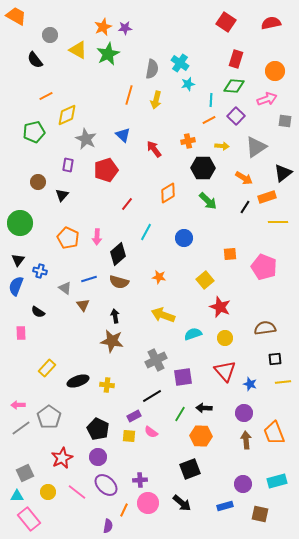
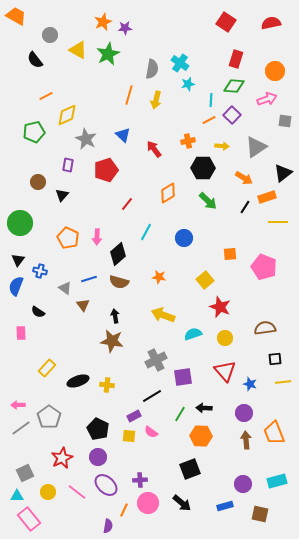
orange star at (103, 27): moved 5 px up
purple square at (236, 116): moved 4 px left, 1 px up
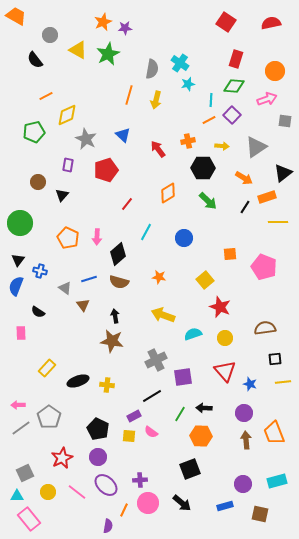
red arrow at (154, 149): moved 4 px right
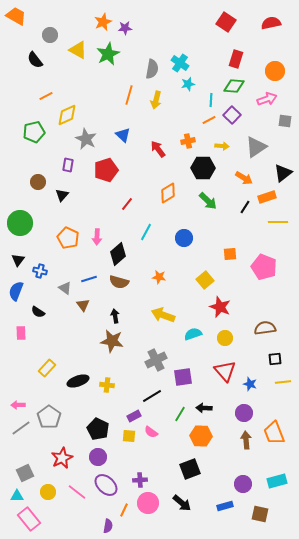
blue semicircle at (16, 286): moved 5 px down
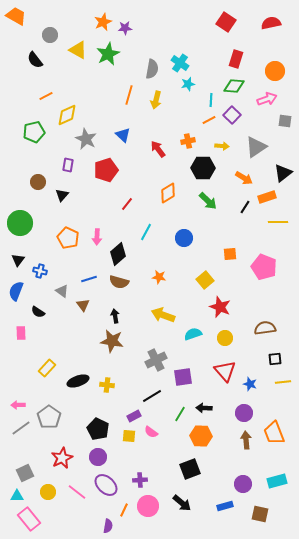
gray triangle at (65, 288): moved 3 px left, 3 px down
pink circle at (148, 503): moved 3 px down
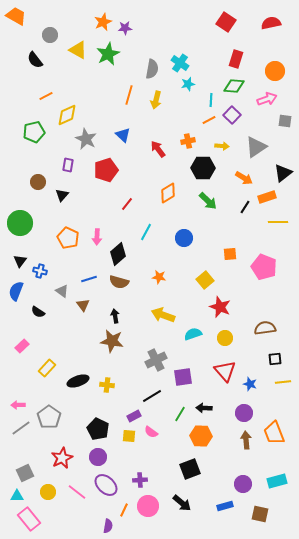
black triangle at (18, 260): moved 2 px right, 1 px down
pink rectangle at (21, 333): moved 1 px right, 13 px down; rotated 48 degrees clockwise
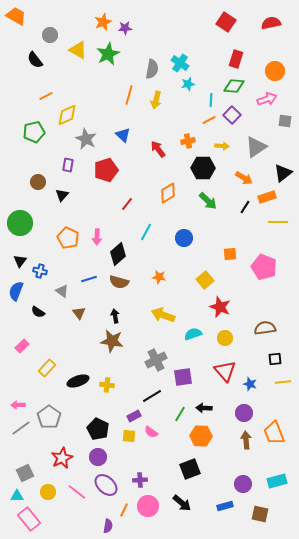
brown triangle at (83, 305): moved 4 px left, 8 px down
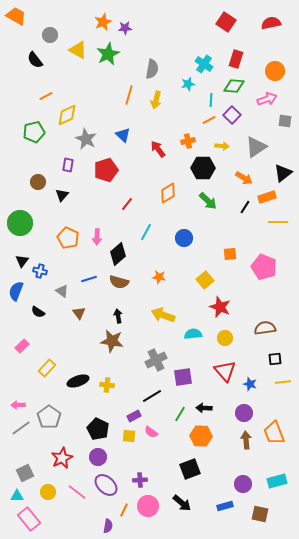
cyan cross at (180, 63): moved 24 px right, 1 px down
black triangle at (20, 261): moved 2 px right
black arrow at (115, 316): moved 3 px right
cyan semicircle at (193, 334): rotated 12 degrees clockwise
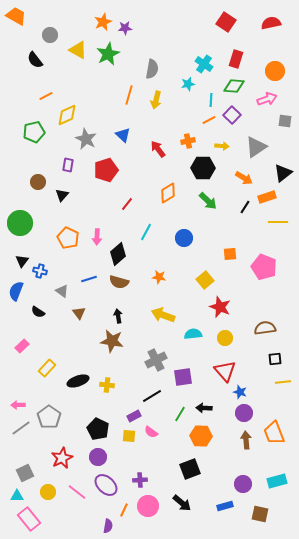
blue star at (250, 384): moved 10 px left, 8 px down
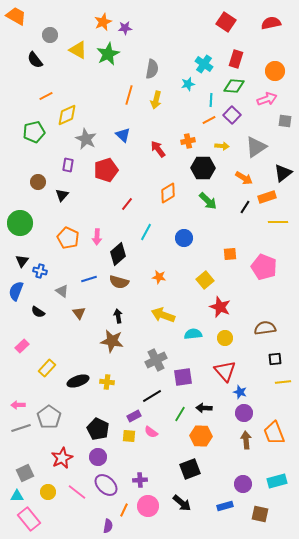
yellow cross at (107, 385): moved 3 px up
gray line at (21, 428): rotated 18 degrees clockwise
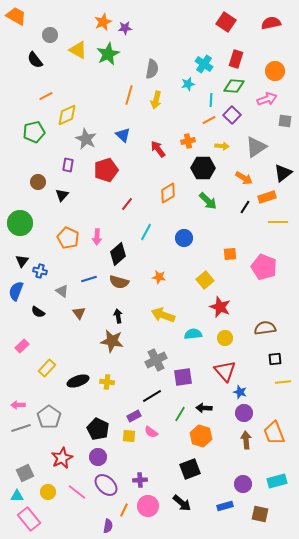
orange hexagon at (201, 436): rotated 15 degrees clockwise
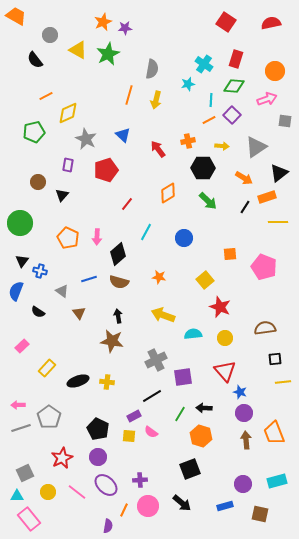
yellow diamond at (67, 115): moved 1 px right, 2 px up
black triangle at (283, 173): moved 4 px left
